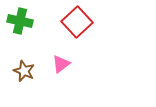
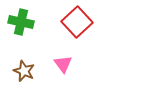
green cross: moved 1 px right, 1 px down
pink triangle: moved 2 px right; rotated 30 degrees counterclockwise
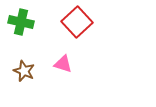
pink triangle: rotated 36 degrees counterclockwise
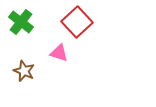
green cross: rotated 25 degrees clockwise
pink triangle: moved 4 px left, 11 px up
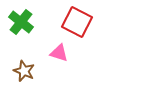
red square: rotated 20 degrees counterclockwise
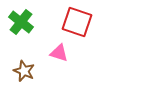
red square: rotated 8 degrees counterclockwise
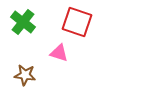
green cross: moved 2 px right
brown star: moved 1 px right, 4 px down; rotated 15 degrees counterclockwise
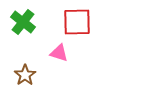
red square: rotated 20 degrees counterclockwise
brown star: rotated 30 degrees clockwise
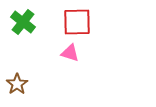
pink triangle: moved 11 px right
brown star: moved 8 px left, 9 px down
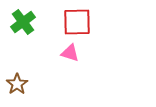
green cross: rotated 15 degrees clockwise
